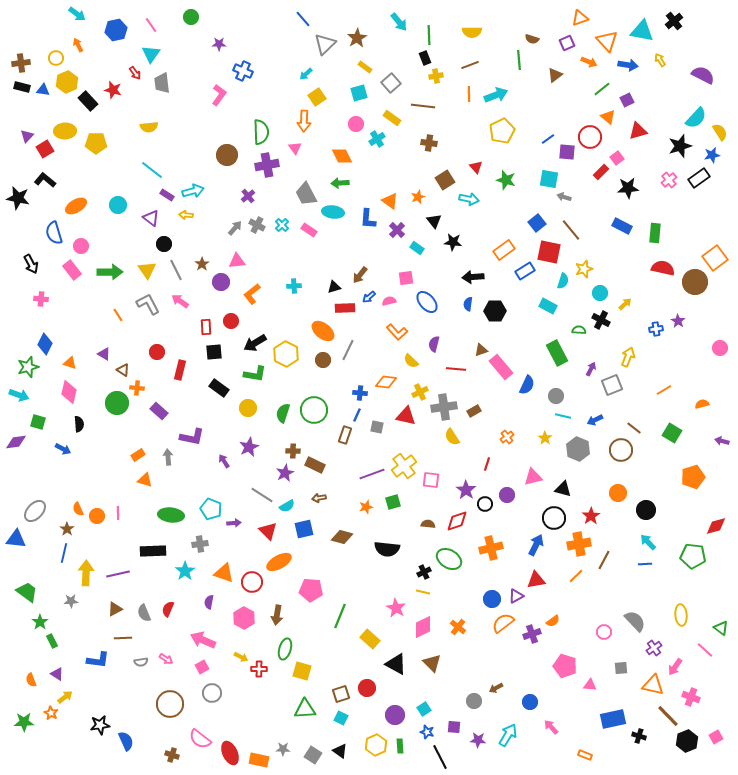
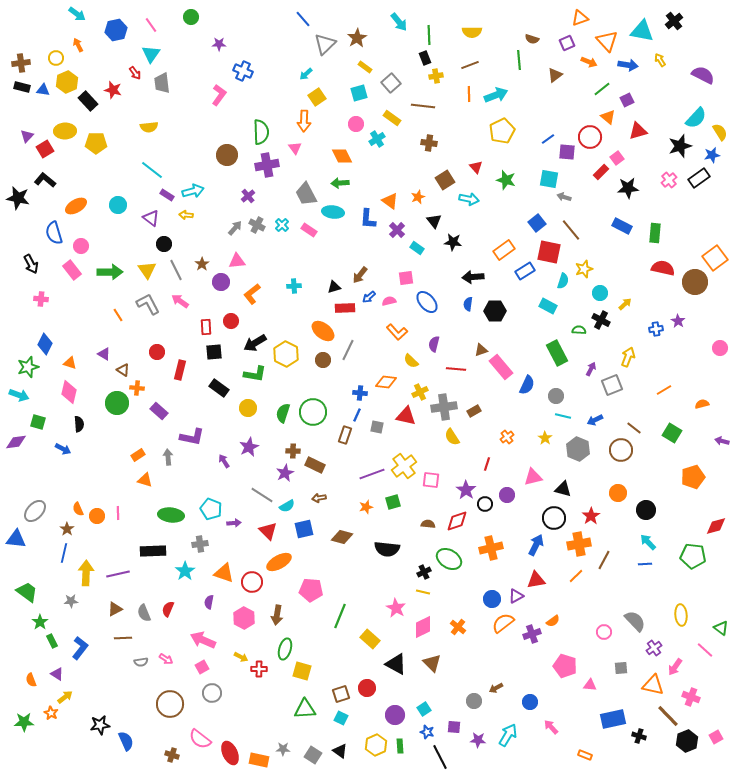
green circle at (314, 410): moved 1 px left, 2 px down
blue L-shape at (98, 660): moved 18 px left, 12 px up; rotated 60 degrees counterclockwise
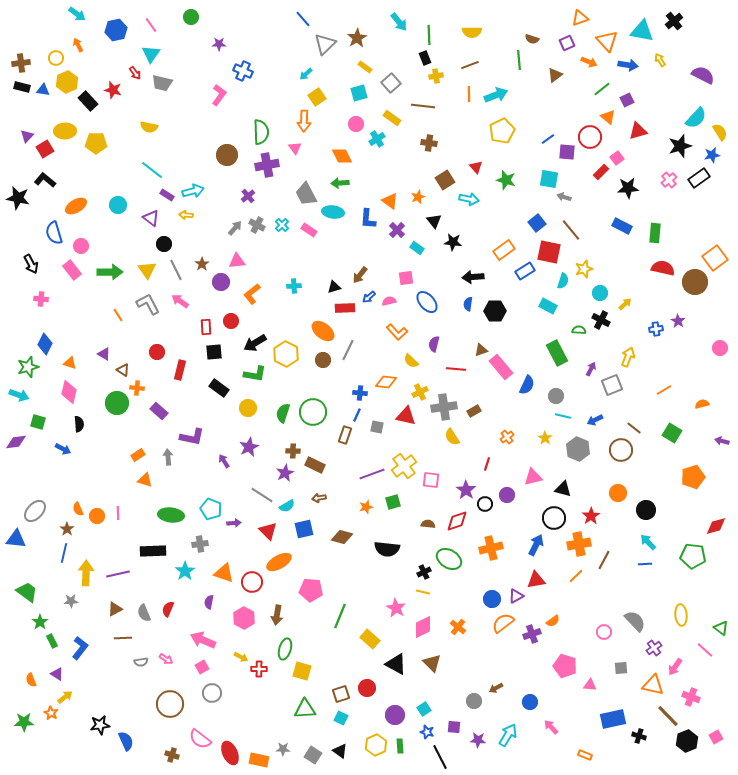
gray trapezoid at (162, 83): rotated 70 degrees counterclockwise
yellow semicircle at (149, 127): rotated 18 degrees clockwise
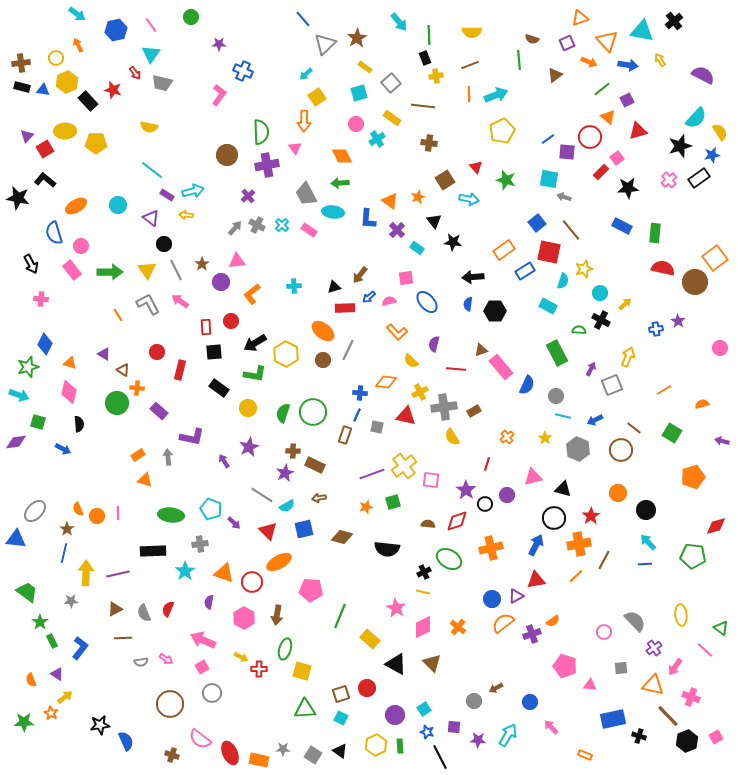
purple arrow at (234, 523): rotated 48 degrees clockwise
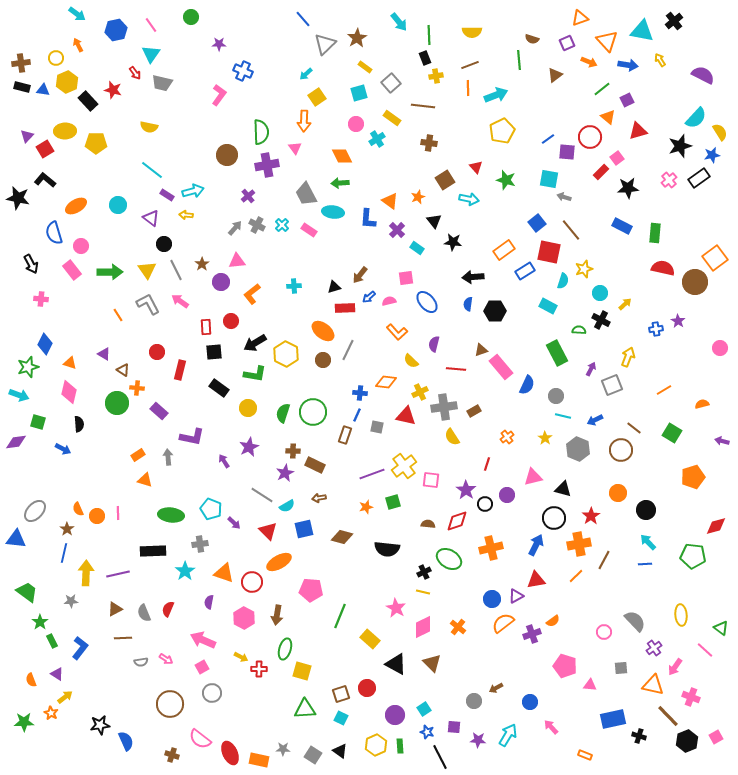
orange line at (469, 94): moved 1 px left, 6 px up
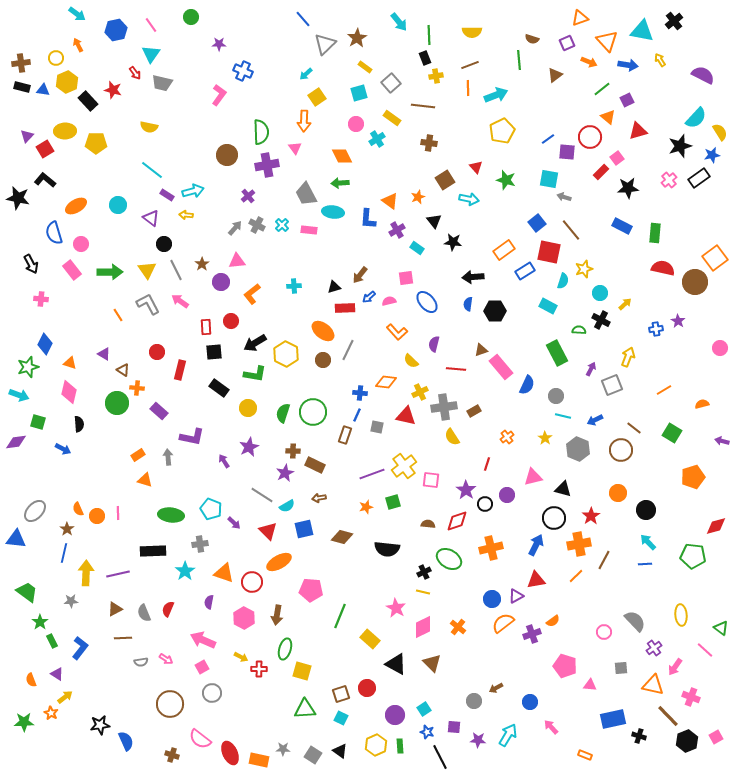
pink rectangle at (309, 230): rotated 28 degrees counterclockwise
purple cross at (397, 230): rotated 14 degrees clockwise
pink circle at (81, 246): moved 2 px up
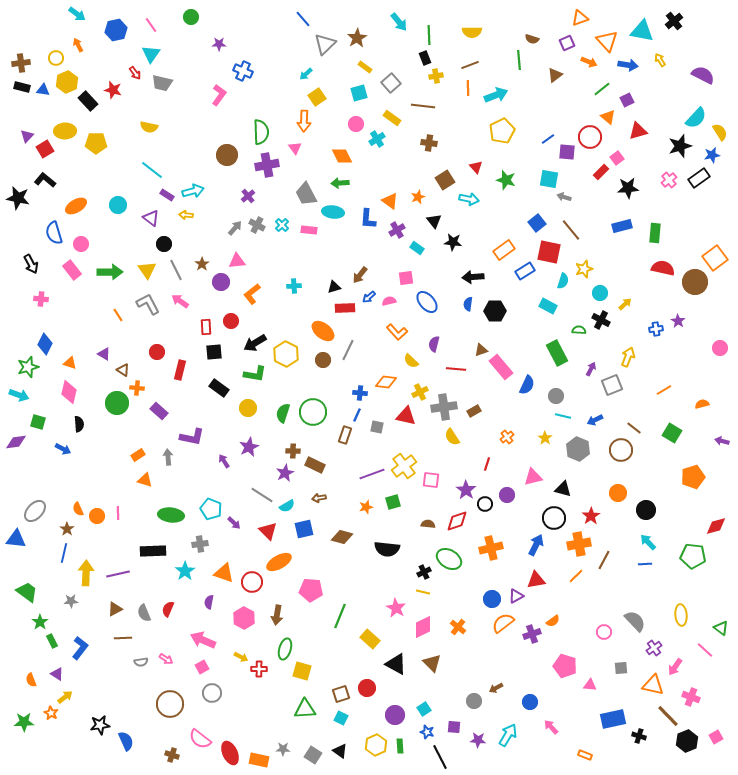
blue rectangle at (622, 226): rotated 42 degrees counterclockwise
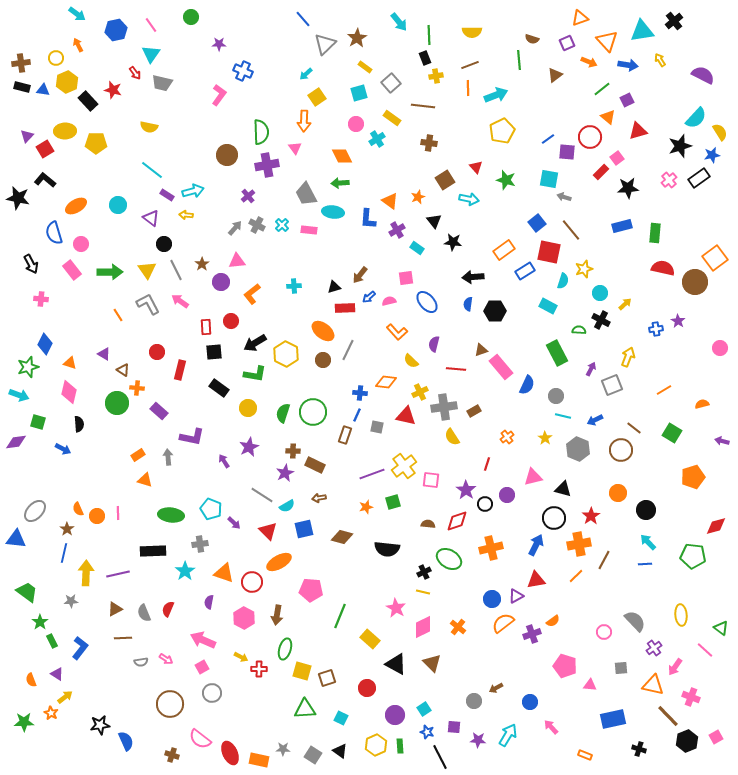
cyan triangle at (642, 31): rotated 20 degrees counterclockwise
brown square at (341, 694): moved 14 px left, 16 px up
black cross at (639, 736): moved 13 px down
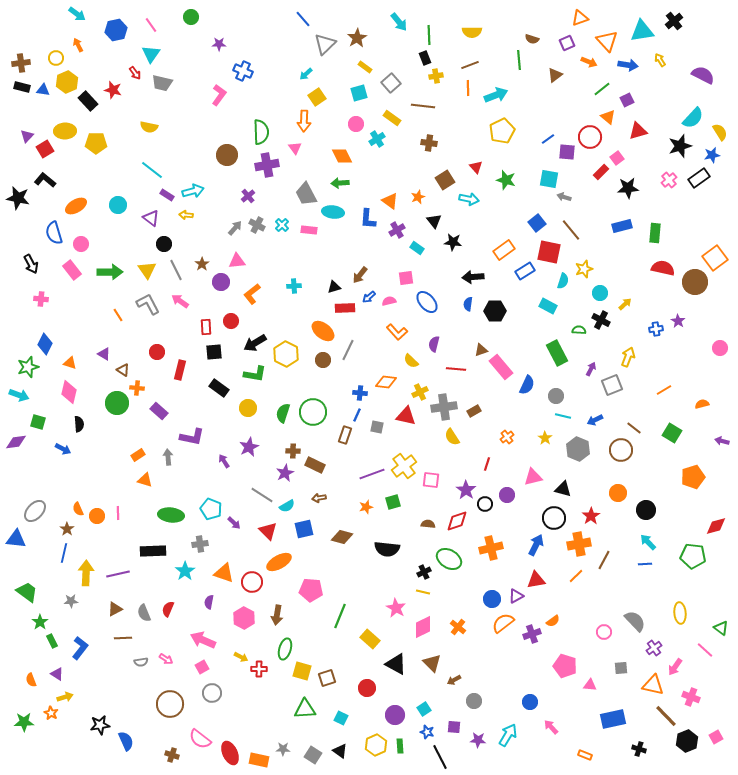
cyan semicircle at (696, 118): moved 3 px left
yellow ellipse at (681, 615): moved 1 px left, 2 px up
brown arrow at (496, 688): moved 42 px left, 8 px up
yellow arrow at (65, 697): rotated 21 degrees clockwise
brown line at (668, 716): moved 2 px left
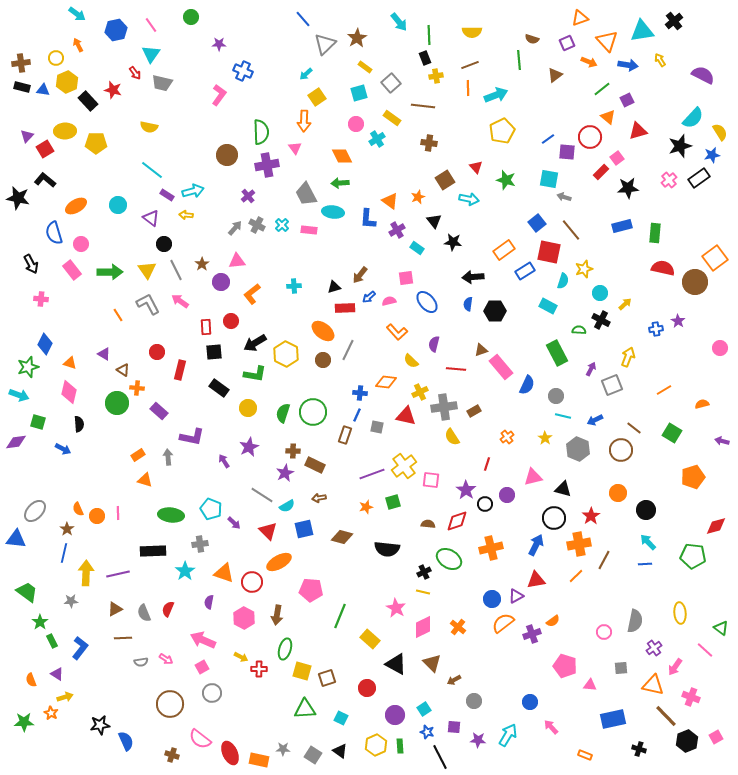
gray semicircle at (635, 621): rotated 55 degrees clockwise
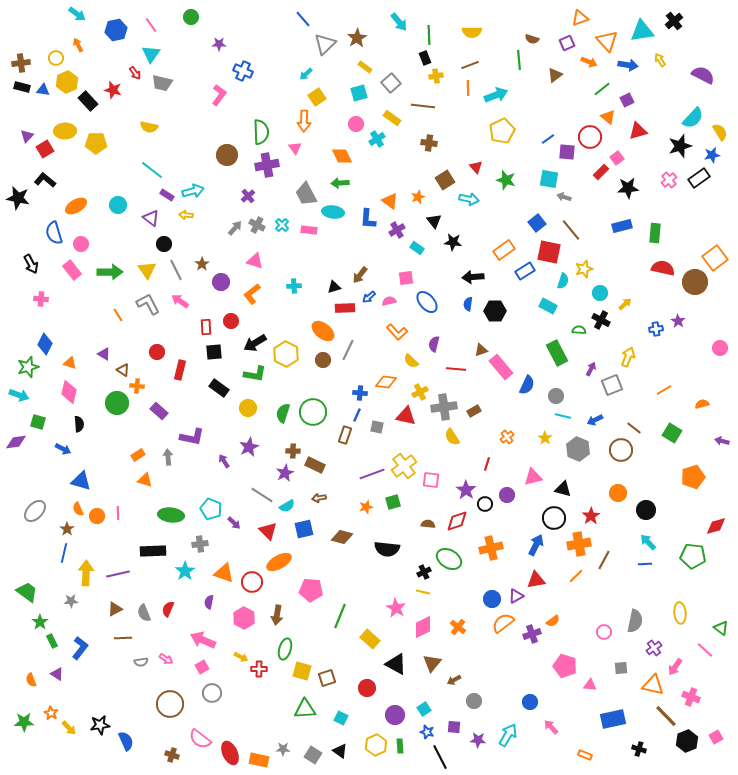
pink triangle at (237, 261): moved 18 px right; rotated 24 degrees clockwise
orange cross at (137, 388): moved 2 px up
blue triangle at (16, 539): moved 65 px right, 58 px up; rotated 10 degrees clockwise
brown triangle at (432, 663): rotated 24 degrees clockwise
yellow arrow at (65, 697): moved 4 px right, 31 px down; rotated 63 degrees clockwise
